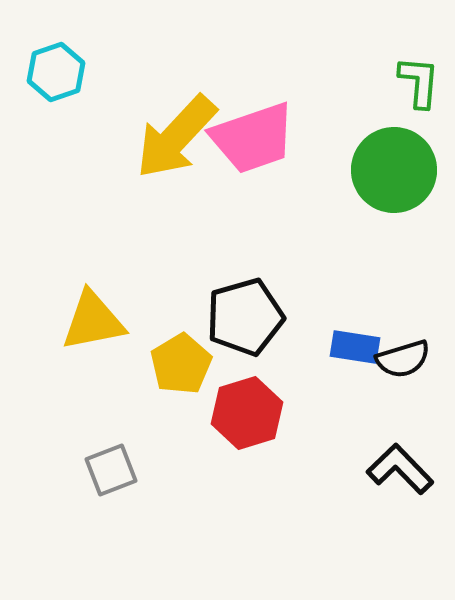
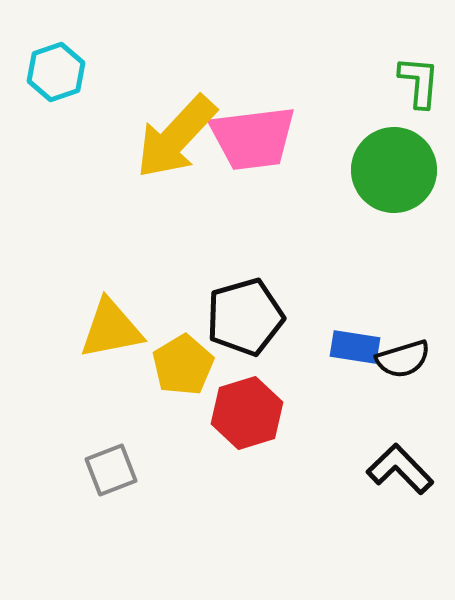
pink trapezoid: rotated 12 degrees clockwise
yellow triangle: moved 18 px right, 8 px down
yellow pentagon: moved 2 px right, 1 px down
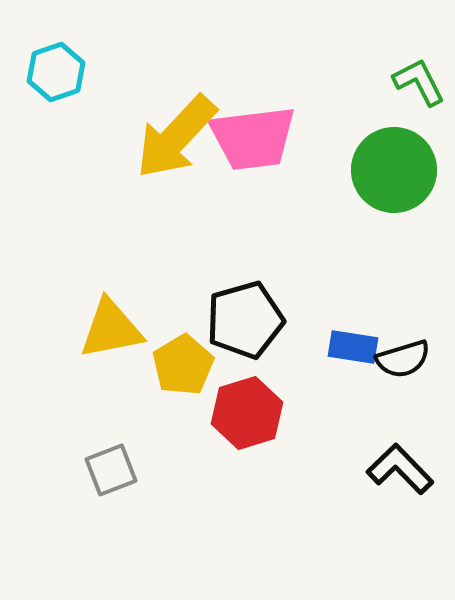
green L-shape: rotated 32 degrees counterclockwise
black pentagon: moved 3 px down
blue rectangle: moved 2 px left
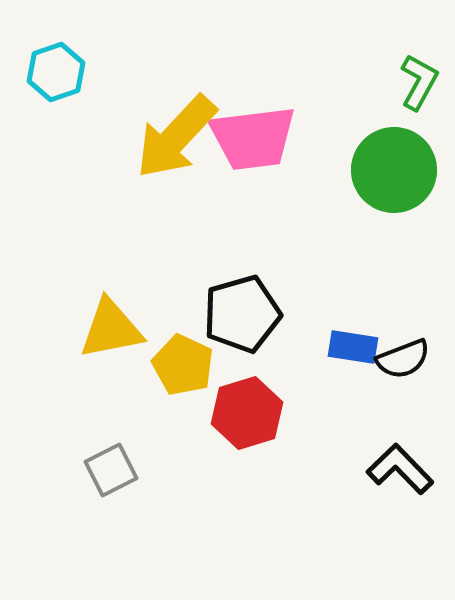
green L-shape: rotated 56 degrees clockwise
black pentagon: moved 3 px left, 6 px up
black semicircle: rotated 4 degrees counterclockwise
yellow pentagon: rotated 16 degrees counterclockwise
gray square: rotated 6 degrees counterclockwise
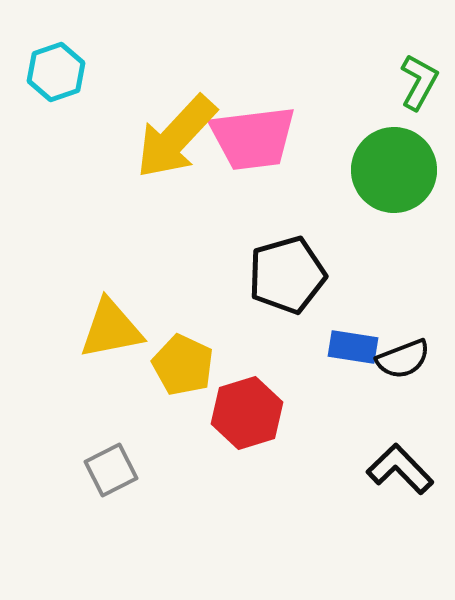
black pentagon: moved 45 px right, 39 px up
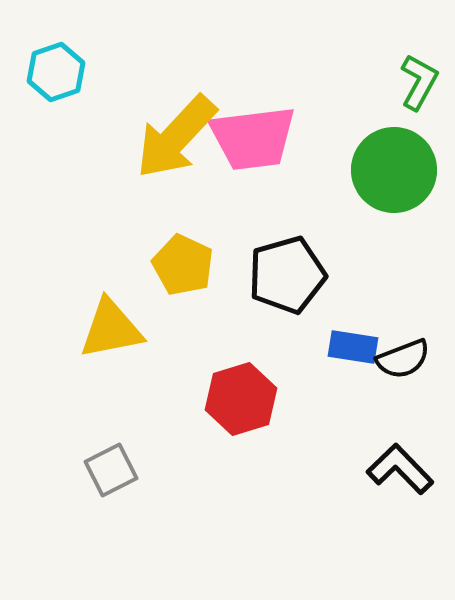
yellow pentagon: moved 100 px up
red hexagon: moved 6 px left, 14 px up
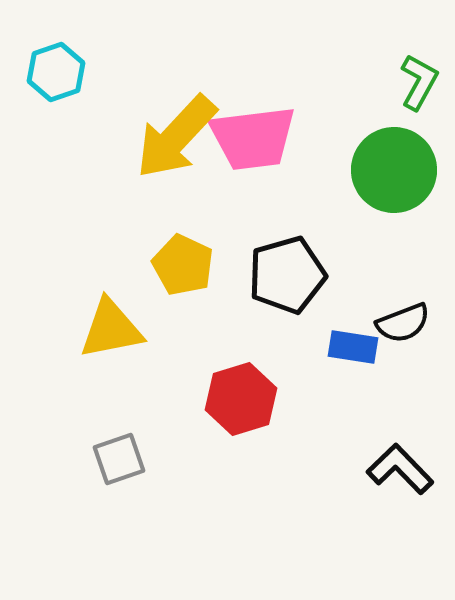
black semicircle: moved 36 px up
gray square: moved 8 px right, 11 px up; rotated 8 degrees clockwise
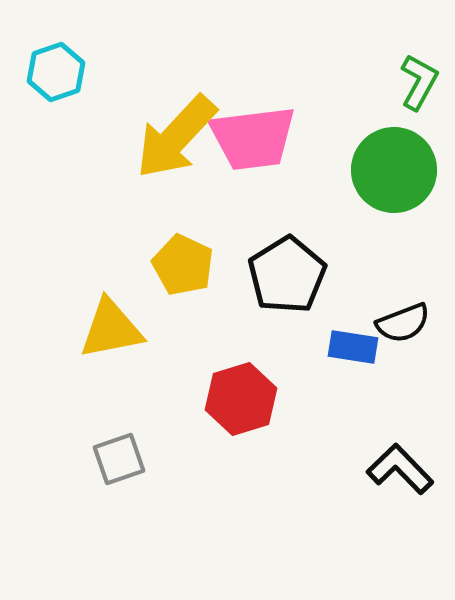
black pentagon: rotated 16 degrees counterclockwise
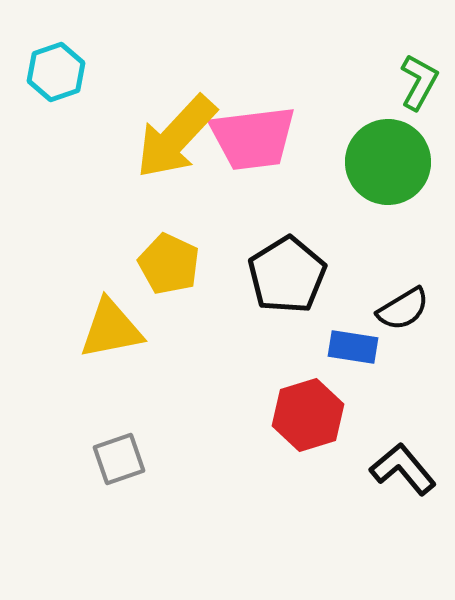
green circle: moved 6 px left, 8 px up
yellow pentagon: moved 14 px left, 1 px up
black semicircle: moved 14 px up; rotated 10 degrees counterclockwise
red hexagon: moved 67 px right, 16 px down
black L-shape: moved 3 px right; rotated 4 degrees clockwise
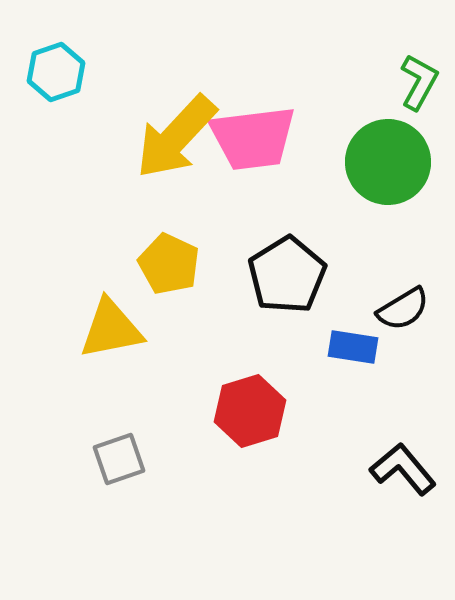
red hexagon: moved 58 px left, 4 px up
